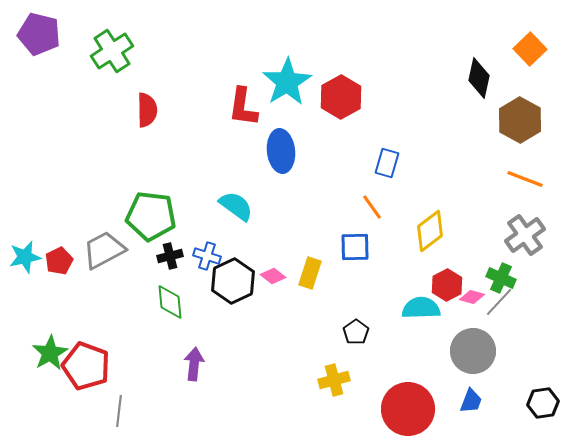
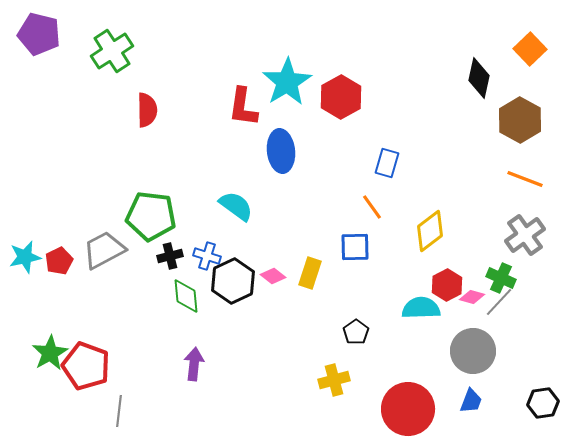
green diamond at (170, 302): moved 16 px right, 6 px up
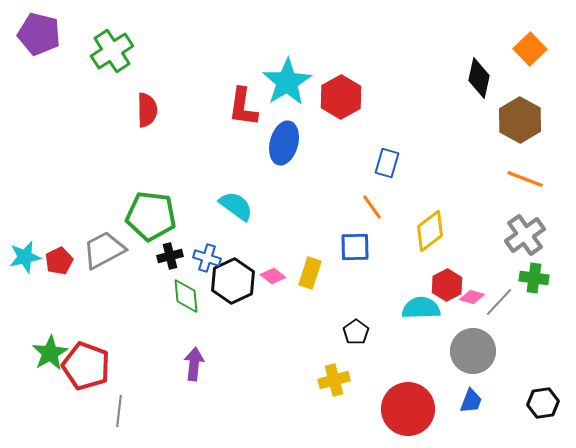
blue ellipse at (281, 151): moved 3 px right, 8 px up; rotated 21 degrees clockwise
blue cross at (207, 256): moved 2 px down
green cross at (501, 278): moved 33 px right; rotated 16 degrees counterclockwise
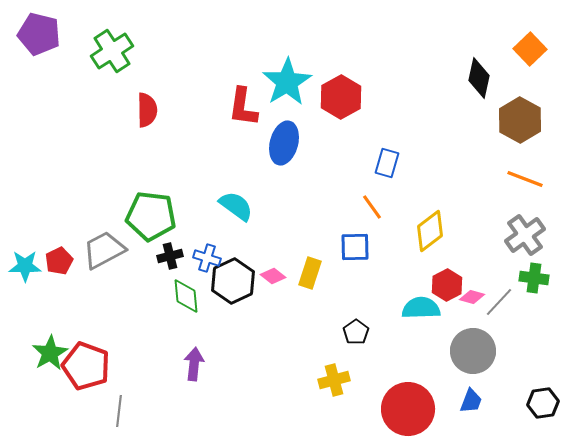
cyan star at (25, 257): moved 9 px down; rotated 12 degrees clockwise
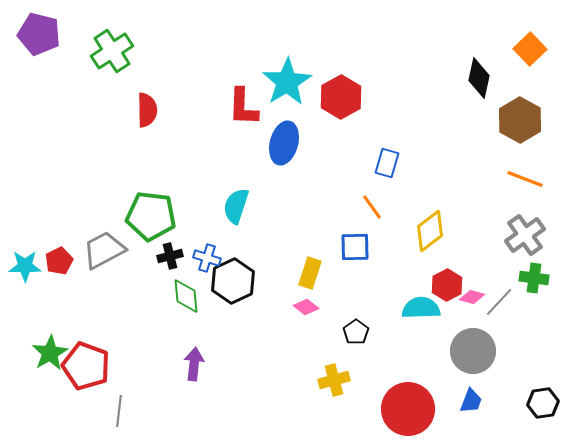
red L-shape at (243, 107): rotated 6 degrees counterclockwise
cyan semicircle at (236, 206): rotated 108 degrees counterclockwise
pink diamond at (273, 276): moved 33 px right, 31 px down
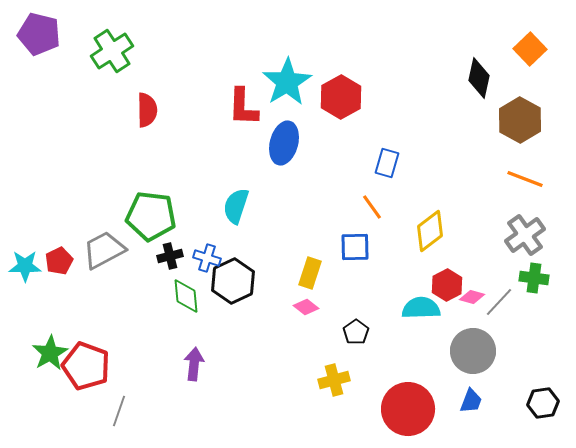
gray line at (119, 411): rotated 12 degrees clockwise
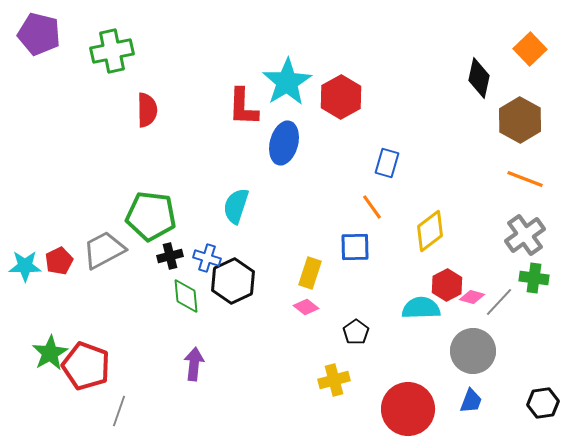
green cross at (112, 51): rotated 21 degrees clockwise
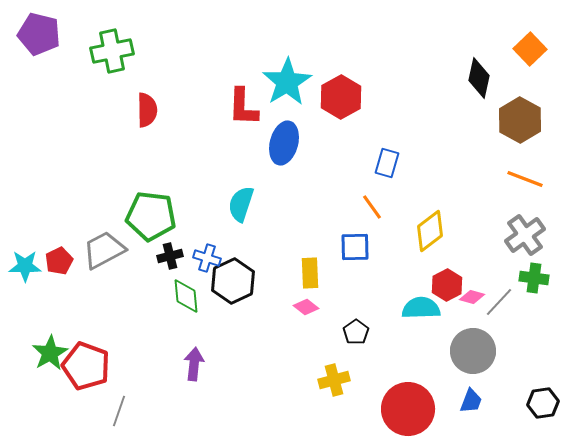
cyan semicircle at (236, 206): moved 5 px right, 2 px up
yellow rectangle at (310, 273): rotated 20 degrees counterclockwise
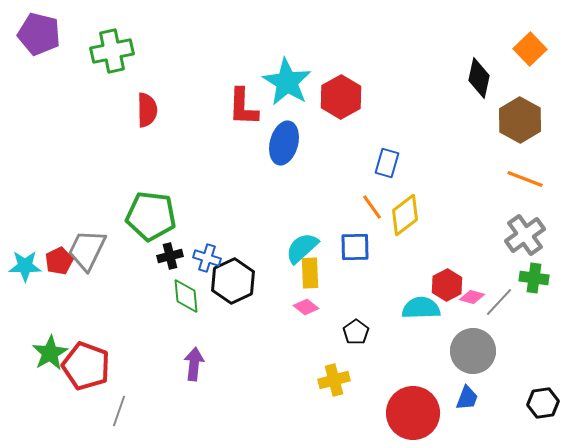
cyan star at (287, 82): rotated 9 degrees counterclockwise
cyan semicircle at (241, 204): moved 61 px right, 44 px down; rotated 30 degrees clockwise
yellow diamond at (430, 231): moved 25 px left, 16 px up
gray trapezoid at (104, 250): moved 17 px left; rotated 36 degrees counterclockwise
blue trapezoid at (471, 401): moved 4 px left, 3 px up
red circle at (408, 409): moved 5 px right, 4 px down
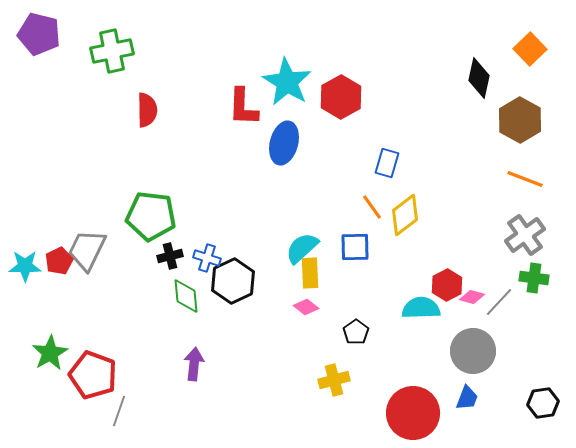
red pentagon at (86, 366): moved 7 px right, 9 px down
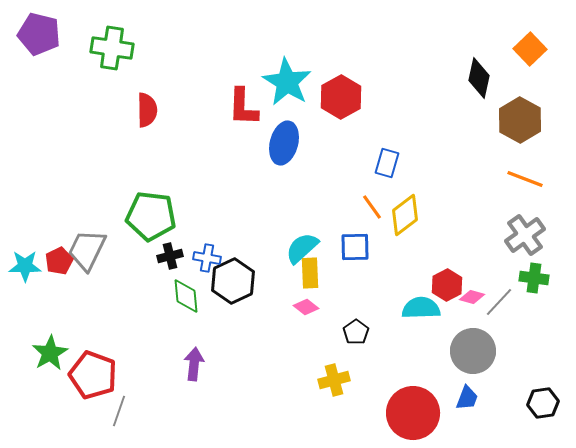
green cross at (112, 51): moved 3 px up; rotated 21 degrees clockwise
blue cross at (207, 258): rotated 8 degrees counterclockwise
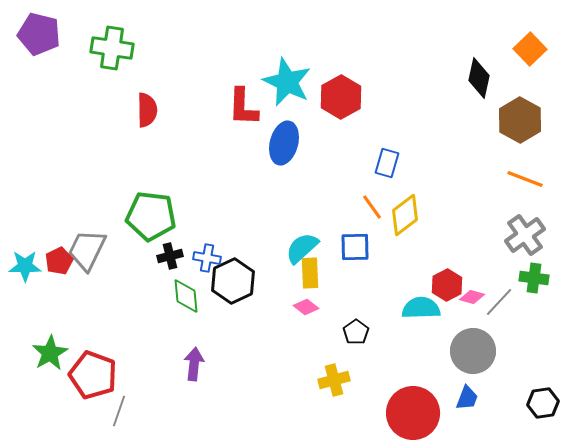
cyan star at (287, 82): rotated 6 degrees counterclockwise
